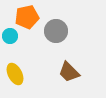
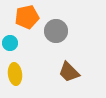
cyan circle: moved 7 px down
yellow ellipse: rotated 20 degrees clockwise
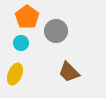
orange pentagon: rotated 25 degrees counterclockwise
cyan circle: moved 11 px right
yellow ellipse: rotated 30 degrees clockwise
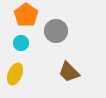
orange pentagon: moved 1 px left, 2 px up
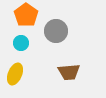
brown trapezoid: rotated 50 degrees counterclockwise
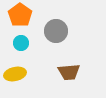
orange pentagon: moved 6 px left
yellow ellipse: rotated 55 degrees clockwise
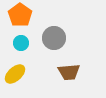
gray circle: moved 2 px left, 7 px down
yellow ellipse: rotated 30 degrees counterclockwise
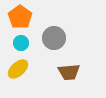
orange pentagon: moved 2 px down
yellow ellipse: moved 3 px right, 5 px up
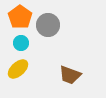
gray circle: moved 6 px left, 13 px up
brown trapezoid: moved 1 px right, 3 px down; rotated 25 degrees clockwise
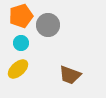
orange pentagon: moved 1 px right, 1 px up; rotated 20 degrees clockwise
